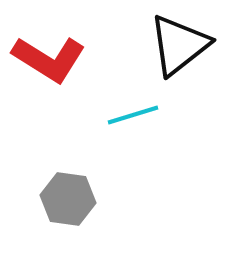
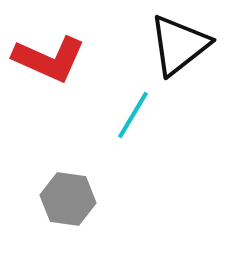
red L-shape: rotated 8 degrees counterclockwise
cyan line: rotated 42 degrees counterclockwise
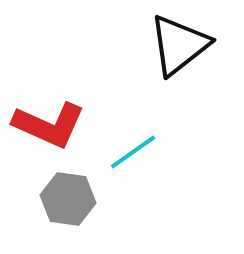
red L-shape: moved 66 px down
cyan line: moved 37 px down; rotated 24 degrees clockwise
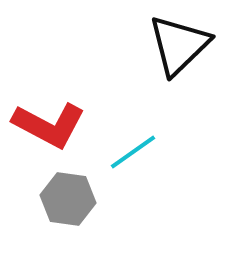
black triangle: rotated 6 degrees counterclockwise
red L-shape: rotated 4 degrees clockwise
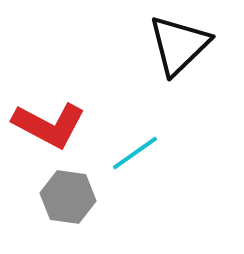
cyan line: moved 2 px right, 1 px down
gray hexagon: moved 2 px up
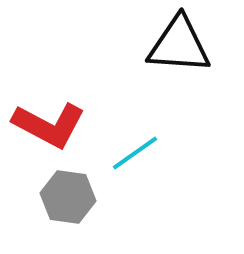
black triangle: rotated 48 degrees clockwise
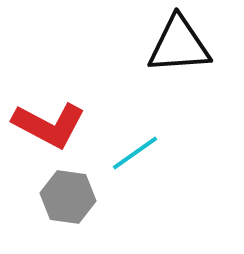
black triangle: rotated 8 degrees counterclockwise
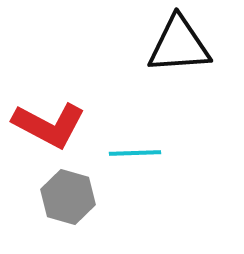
cyan line: rotated 33 degrees clockwise
gray hexagon: rotated 8 degrees clockwise
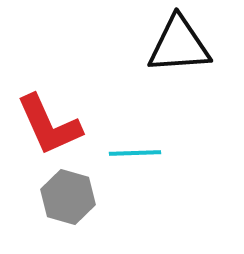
red L-shape: rotated 38 degrees clockwise
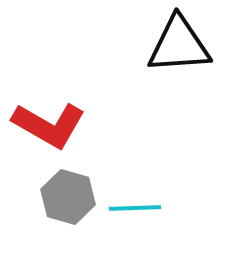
red L-shape: rotated 36 degrees counterclockwise
cyan line: moved 55 px down
